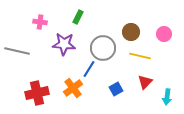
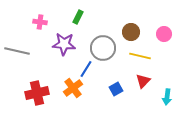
blue line: moved 3 px left
red triangle: moved 2 px left, 1 px up
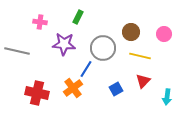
red cross: rotated 25 degrees clockwise
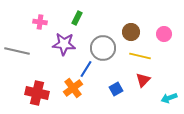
green rectangle: moved 1 px left, 1 px down
red triangle: moved 1 px up
cyan arrow: moved 2 px right, 1 px down; rotated 63 degrees clockwise
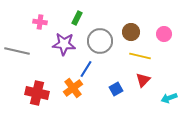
gray circle: moved 3 px left, 7 px up
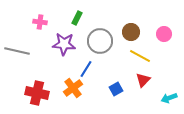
yellow line: rotated 15 degrees clockwise
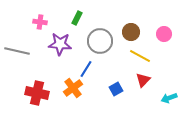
purple star: moved 4 px left
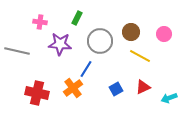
red triangle: moved 7 px down; rotated 21 degrees clockwise
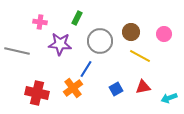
red triangle: rotated 14 degrees clockwise
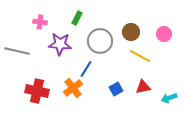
red cross: moved 2 px up
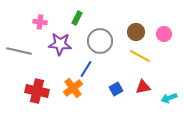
brown circle: moved 5 px right
gray line: moved 2 px right
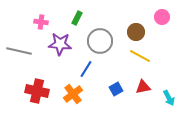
pink cross: moved 1 px right
pink circle: moved 2 px left, 17 px up
orange cross: moved 6 px down
cyan arrow: rotated 98 degrees counterclockwise
